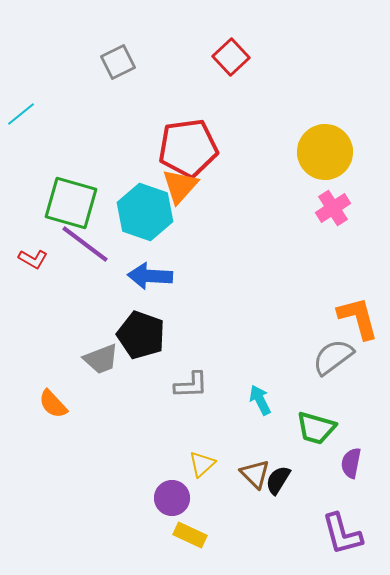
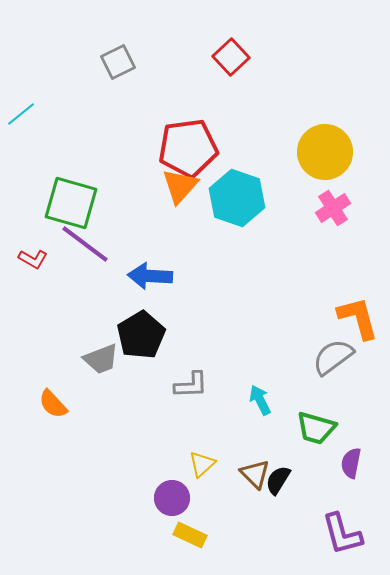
cyan hexagon: moved 92 px right, 14 px up
black pentagon: rotated 21 degrees clockwise
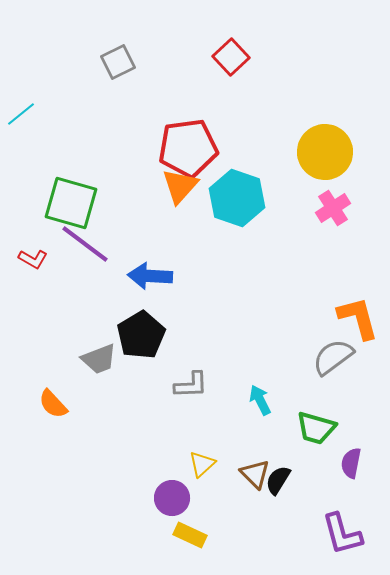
gray trapezoid: moved 2 px left
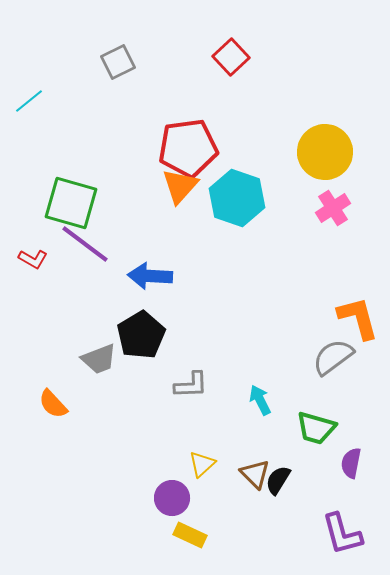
cyan line: moved 8 px right, 13 px up
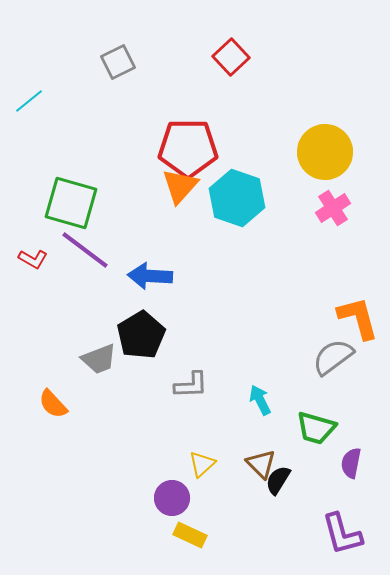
red pentagon: rotated 8 degrees clockwise
purple line: moved 6 px down
brown triangle: moved 6 px right, 10 px up
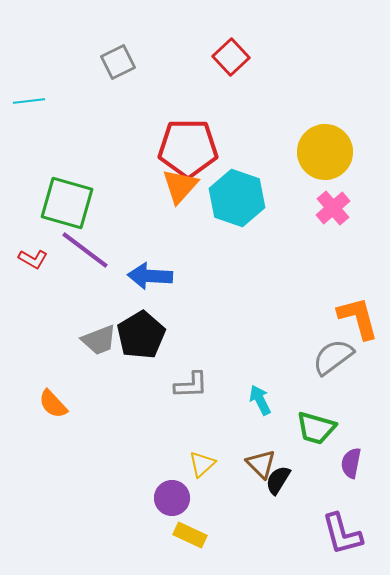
cyan line: rotated 32 degrees clockwise
green square: moved 4 px left
pink cross: rotated 8 degrees counterclockwise
gray trapezoid: moved 19 px up
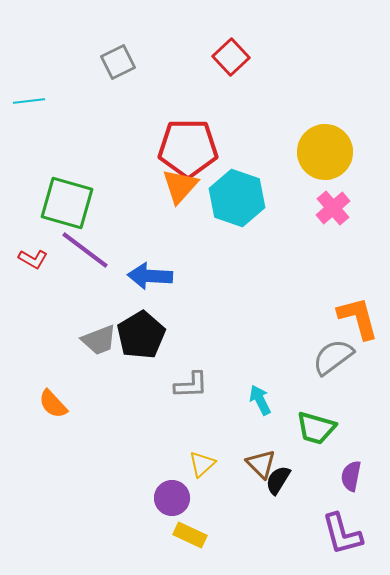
purple semicircle: moved 13 px down
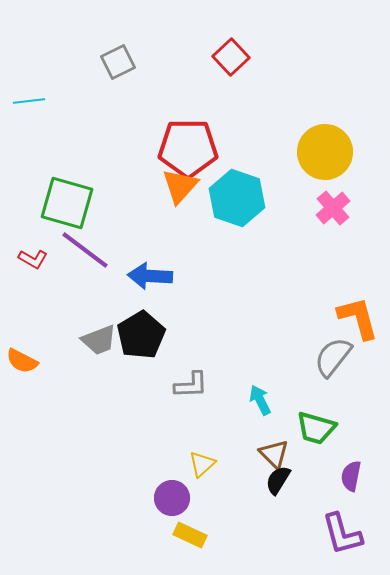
gray semicircle: rotated 15 degrees counterclockwise
orange semicircle: moved 31 px left, 43 px up; rotated 20 degrees counterclockwise
brown triangle: moved 13 px right, 10 px up
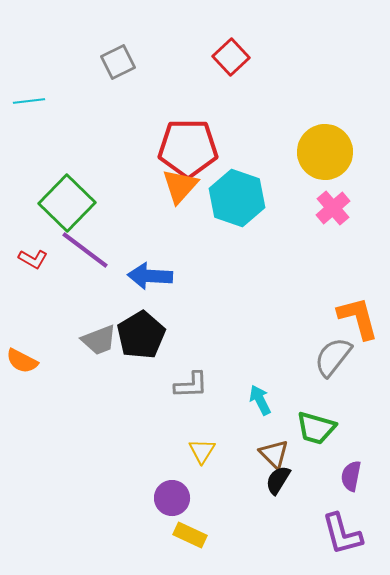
green square: rotated 28 degrees clockwise
yellow triangle: moved 13 px up; rotated 16 degrees counterclockwise
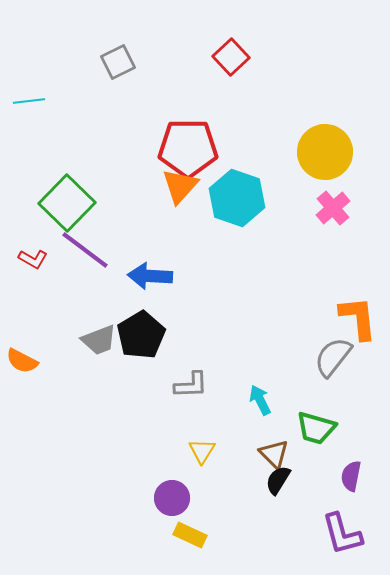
orange L-shape: rotated 9 degrees clockwise
